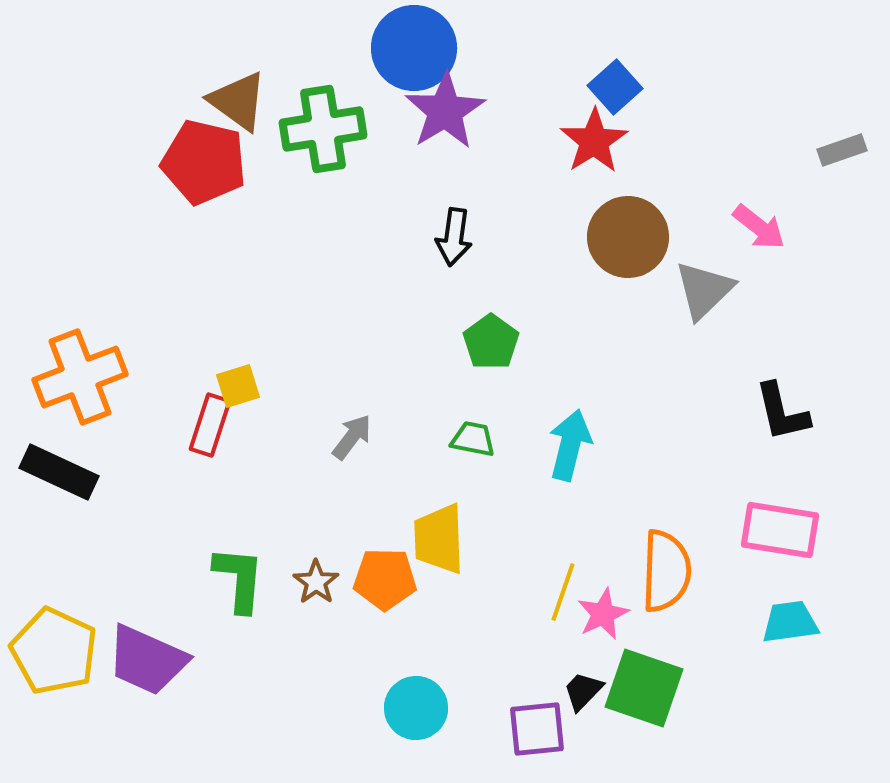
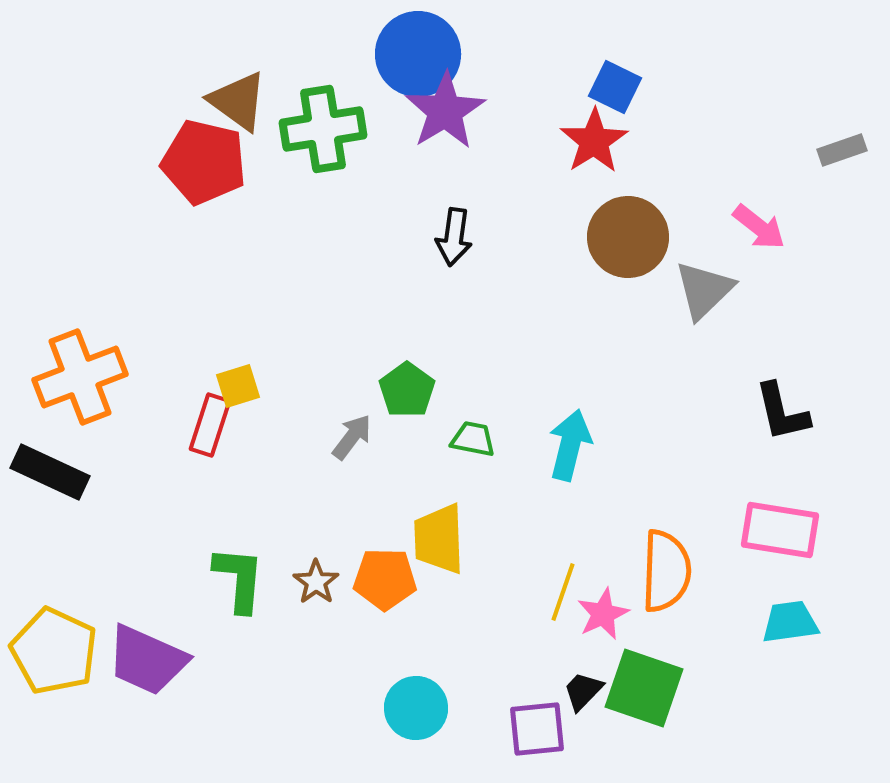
blue circle: moved 4 px right, 6 px down
blue square: rotated 22 degrees counterclockwise
green pentagon: moved 84 px left, 48 px down
black rectangle: moved 9 px left
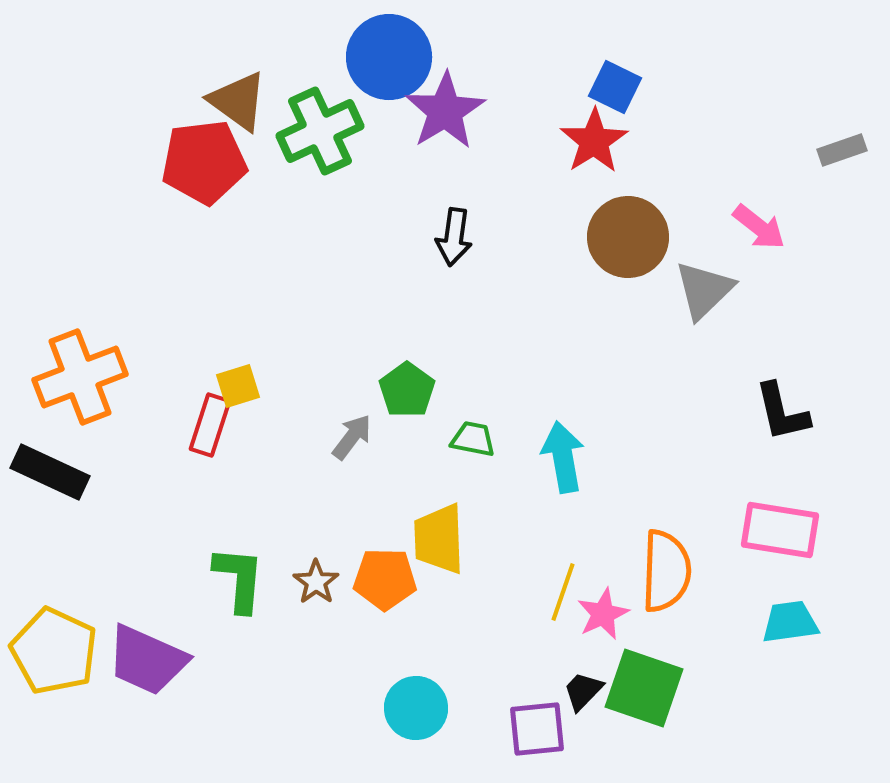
blue circle: moved 29 px left, 3 px down
green cross: moved 3 px left, 2 px down; rotated 16 degrees counterclockwise
red pentagon: rotated 20 degrees counterclockwise
cyan arrow: moved 7 px left, 12 px down; rotated 24 degrees counterclockwise
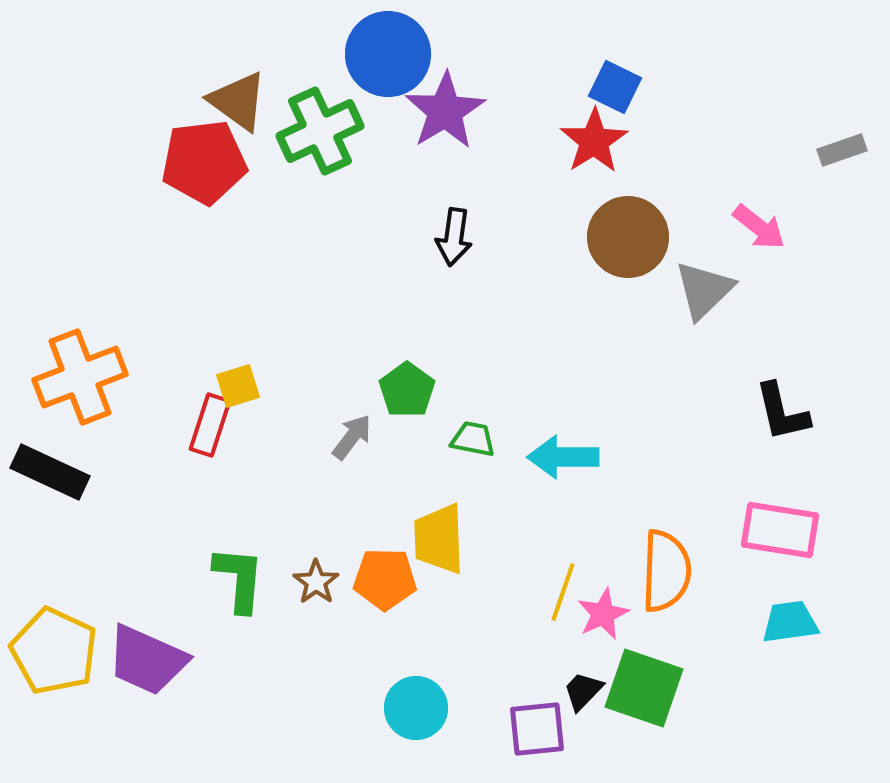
blue circle: moved 1 px left, 3 px up
cyan arrow: rotated 80 degrees counterclockwise
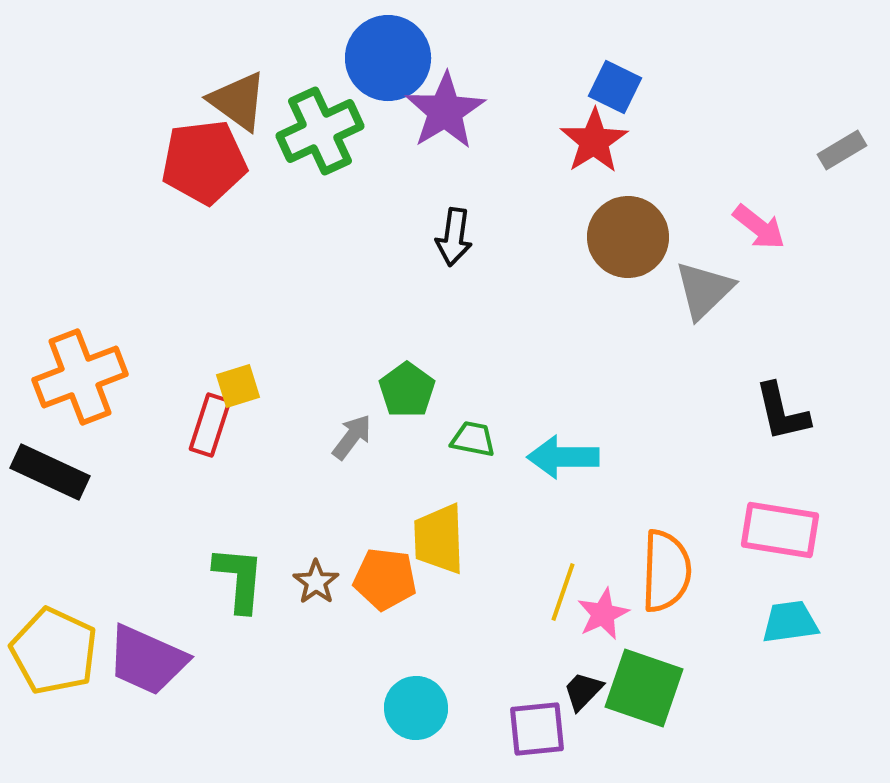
blue circle: moved 4 px down
gray rectangle: rotated 12 degrees counterclockwise
orange pentagon: rotated 6 degrees clockwise
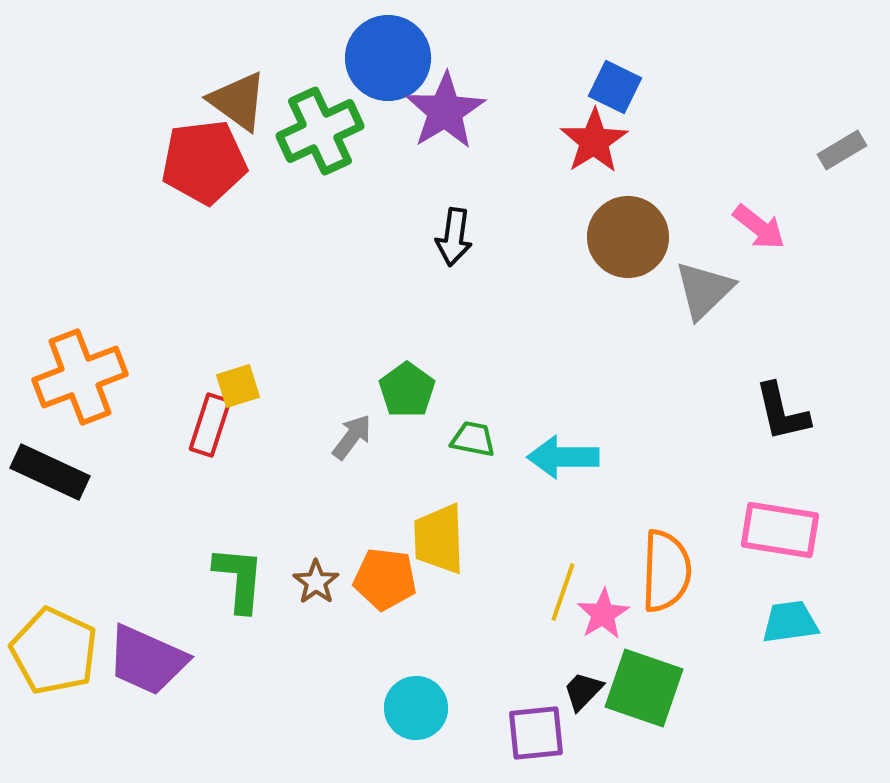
pink star: rotated 6 degrees counterclockwise
purple square: moved 1 px left, 4 px down
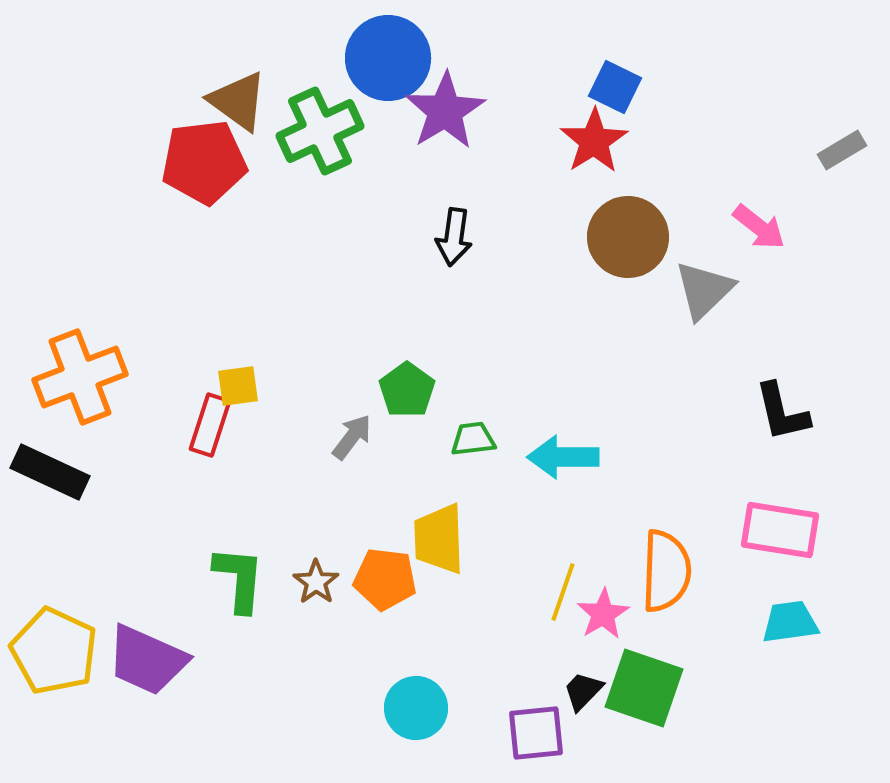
yellow square: rotated 9 degrees clockwise
green trapezoid: rotated 18 degrees counterclockwise
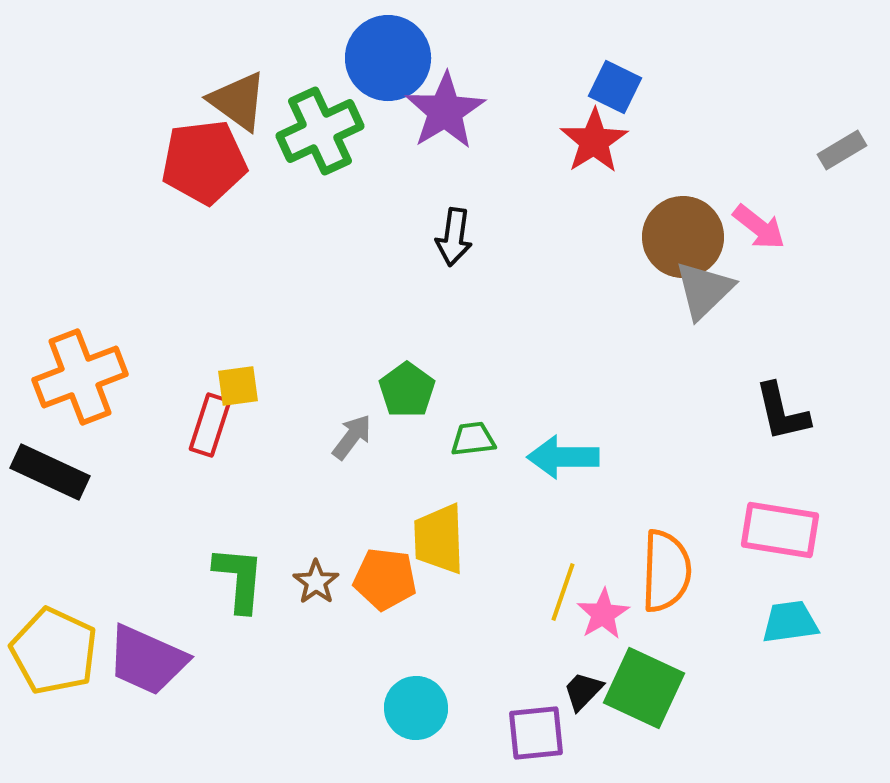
brown circle: moved 55 px right
green square: rotated 6 degrees clockwise
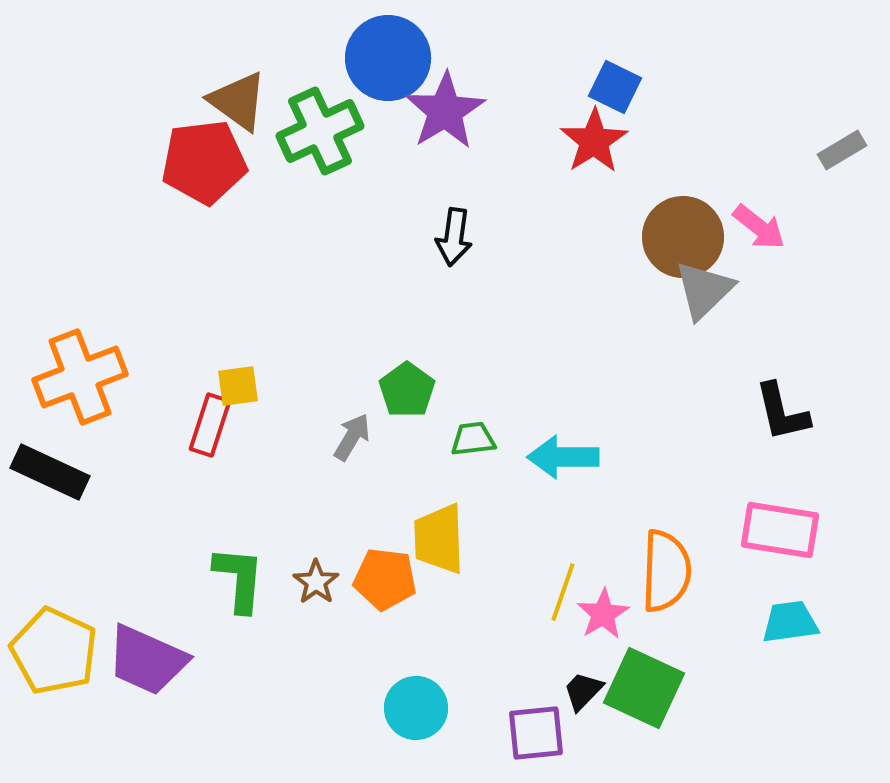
gray arrow: rotated 6 degrees counterclockwise
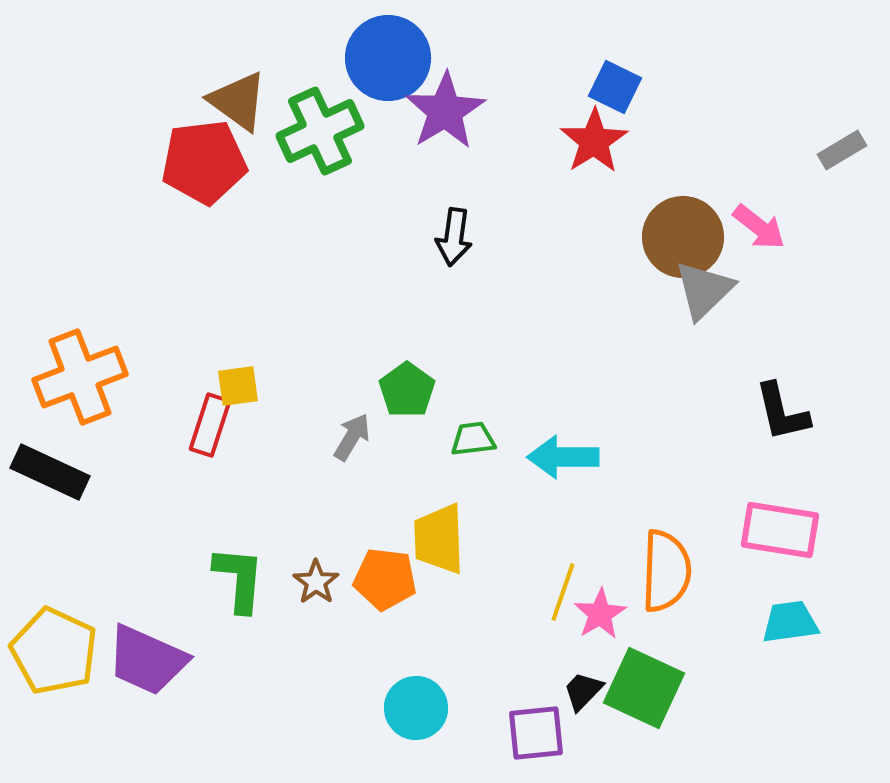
pink star: moved 3 px left
